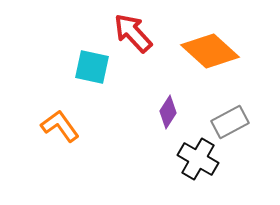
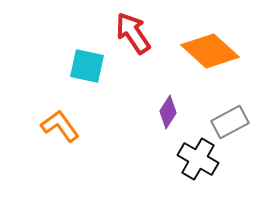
red arrow: rotated 9 degrees clockwise
cyan square: moved 5 px left, 1 px up
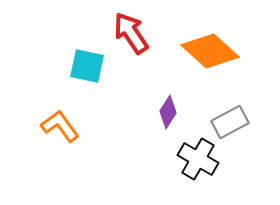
red arrow: moved 2 px left
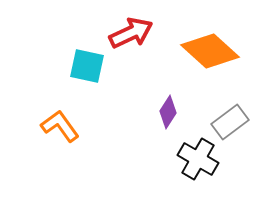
red arrow: rotated 99 degrees clockwise
gray rectangle: rotated 9 degrees counterclockwise
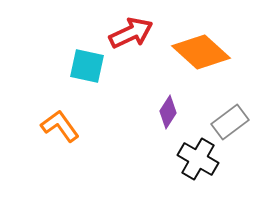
orange diamond: moved 9 px left, 1 px down
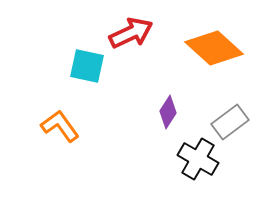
orange diamond: moved 13 px right, 4 px up
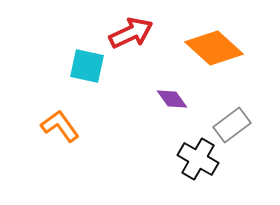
purple diamond: moved 4 px right, 13 px up; rotated 68 degrees counterclockwise
gray rectangle: moved 2 px right, 3 px down
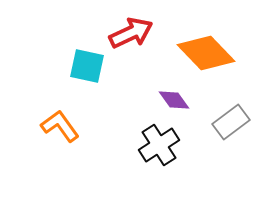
orange diamond: moved 8 px left, 5 px down; rotated 4 degrees clockwise
purple diamond: moved 2 px right, 1 px down
gray rectangle: moved 1 px left, 3 px up
black cross: moved 39 px left, 14 px up; rotated 27 degrees clockwise
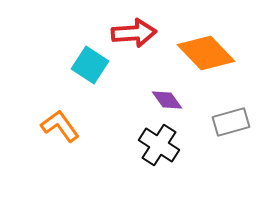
red arrow: moved 3 px right; rotated 21 degrees clockwise
cyan square: moved 3 px right, 1 px up; rotated 21 degrees clockwise
purple diamond: moved 7 px left
gray rectangle: rotated 21 degrees clockwise
black cross: rotated 24 degrees counterclockwise
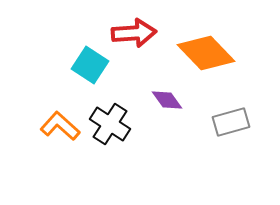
orange L-shape: rotated 12 degrees counterclockwise
black cross: moved 49 px left, 21 px up
